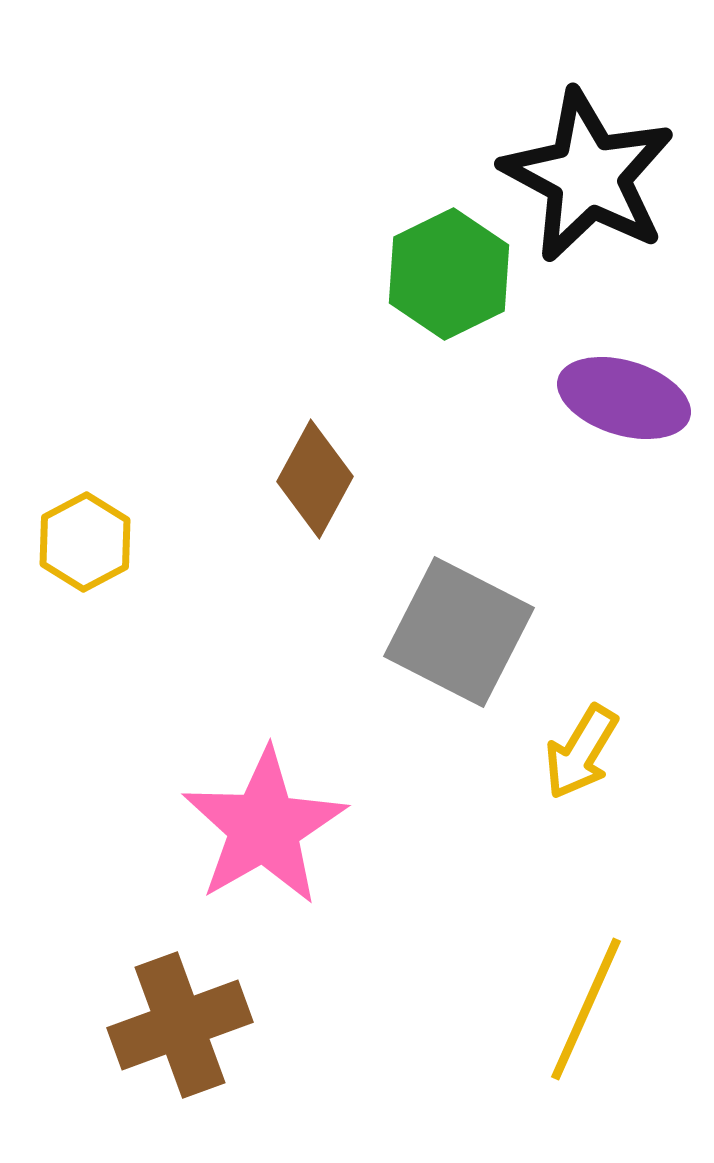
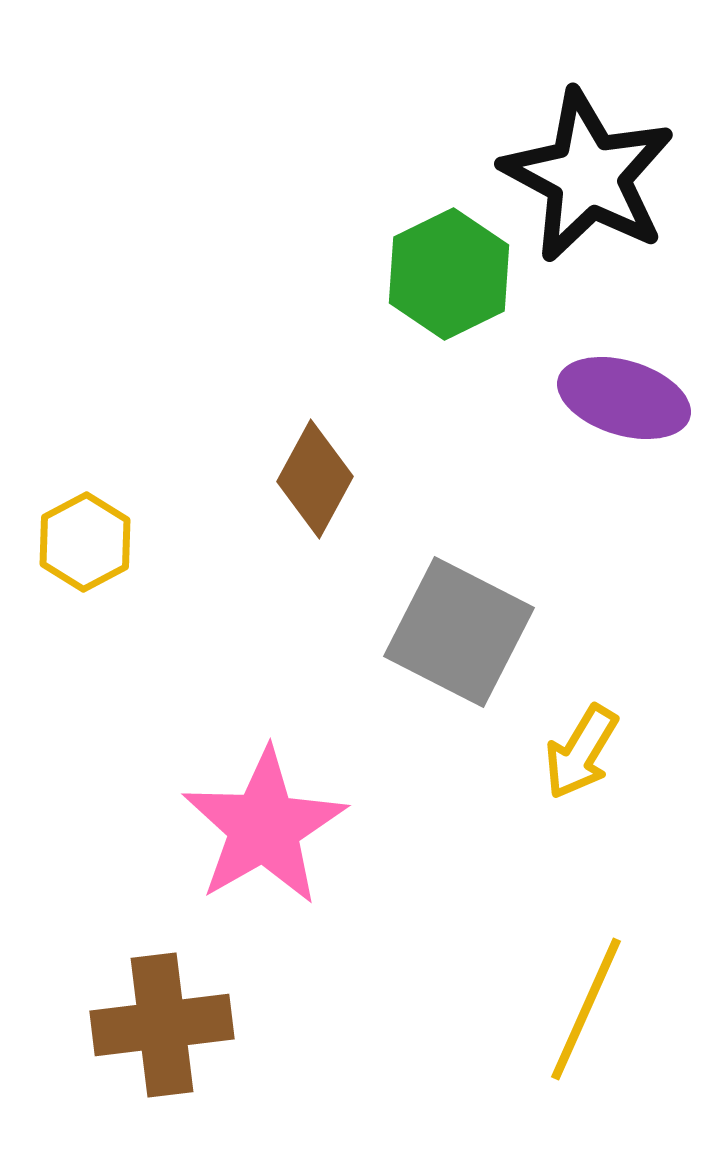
brown cross: moved 18 px left; rotated 13 degrees clockwise
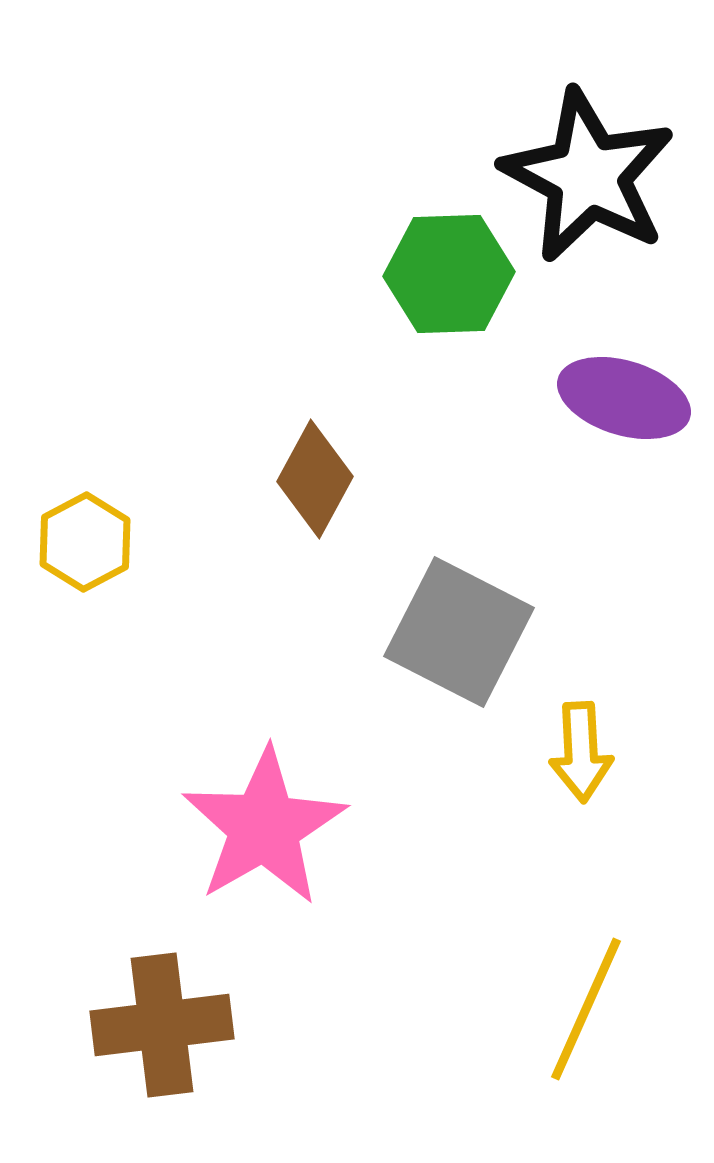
green hexagon: rotated 24 degrees clockwise
yellow arrow: rotated 34 degrees counterclockwise
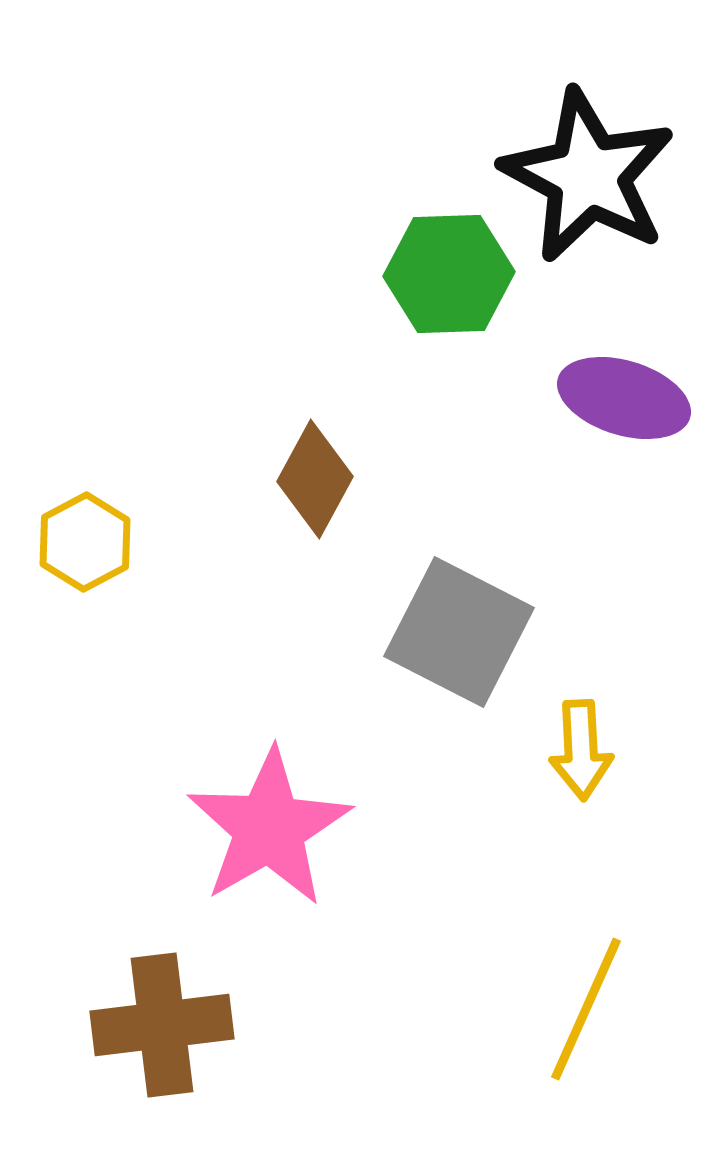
yellow arrow: moved 2 px up
pink star: moved 5 px right, 1 px down
